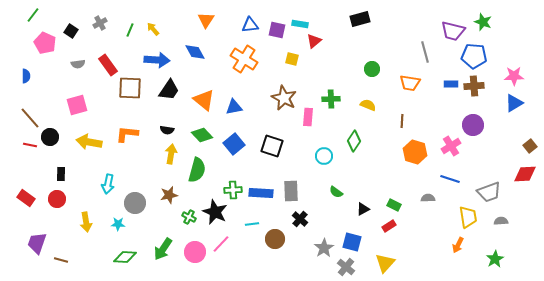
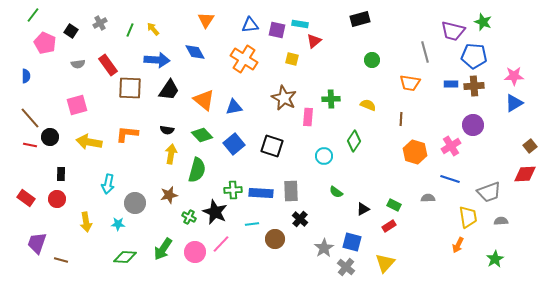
green circle at (372, 69): moved 9 px up
brown line at (402, 121): moved 1 px left, 2 px up
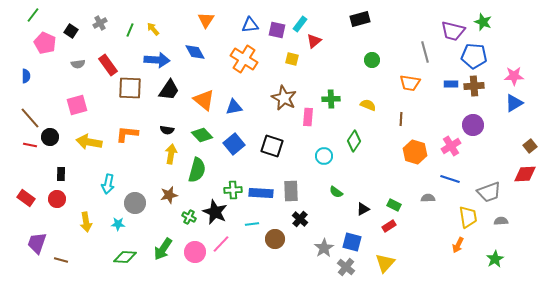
cyan rectangle at (300, 24): rotated 63 degrees counterclockwise
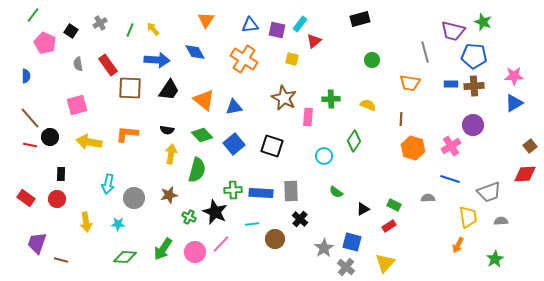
gray semicircle at (78, 64): rotated 88 degrees clockwise
orange hexagon at (415, 152): moved 2 px left, 4 px up
gray circle at (135, 203): moved 1 px left, 5 px up
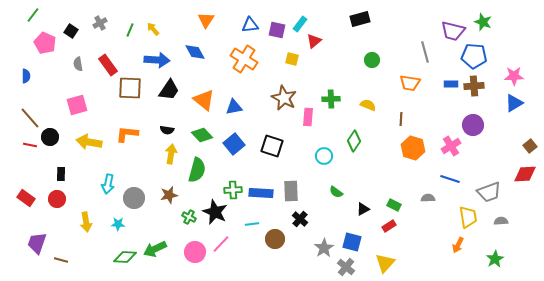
green arrow at (163, 249): moved 8 px left; rotated 30 degrees clockwise
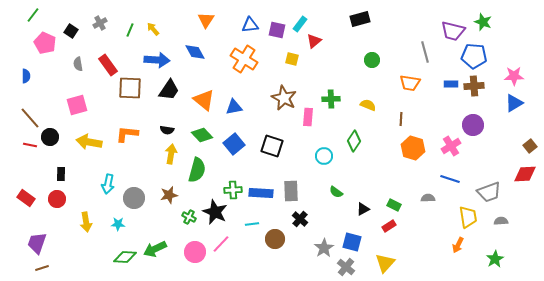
brown line at (61, 260): moved 19 px left, 8 px down; rotated 32 degrees counterclockwise
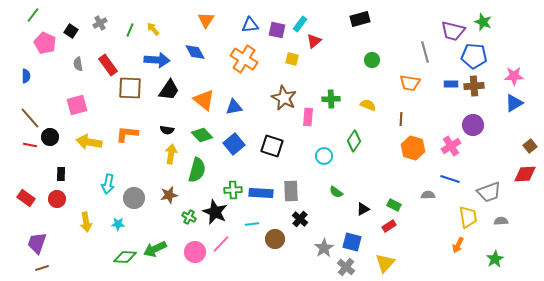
gray semicircle at (428, 198): moved 3 px up
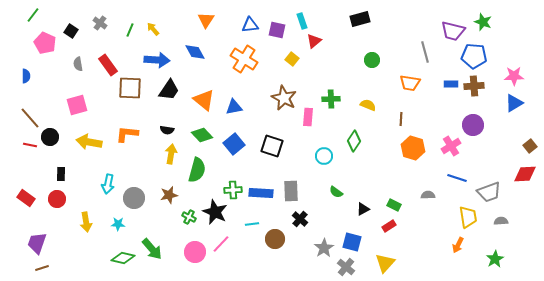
gray cross at (100, 23): rotated 24 degrees counterclockwise
cyan rectangle at (300, 24): moved 2 px right, 3 px up; rotated 56 degrees counterclockwise
yellow square at (292, 59): rotated 24 degrees clockwise
blue line at (450, 179): moved 7 px right, 1 px up
green arrow at (155, 249): moved 3 px left; rotated 105 degrees counterclockwise
green diamond at (125, 257): moved 2 px left, 1 px down; rotated 10 degrees clockwise
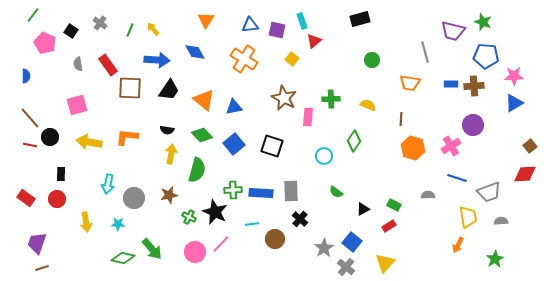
blue pentagon at (474, 56): moved 12 px right
orange L-shape at (127, 134): moved 3 px down
blue square at (352, 242): rotated 24 degrees clockwise
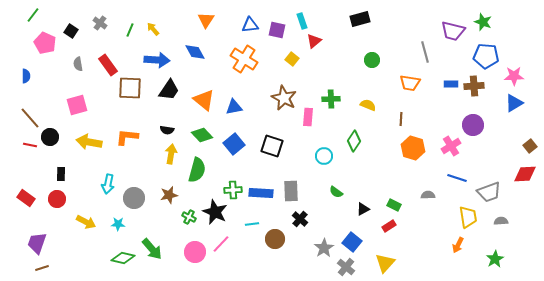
yellow arrow at (86, 222): rotated 54 degrees counterclockwise
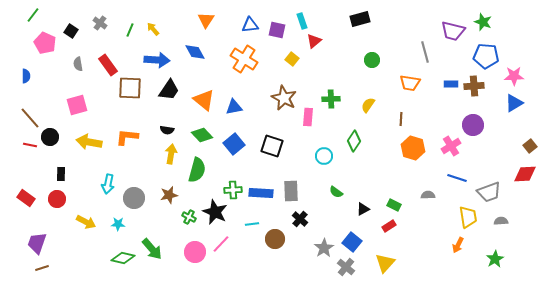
yellow semicircle at (368, 105): rotated 77 degrees counterclockwise
